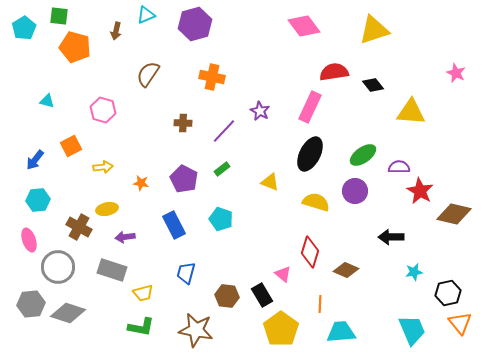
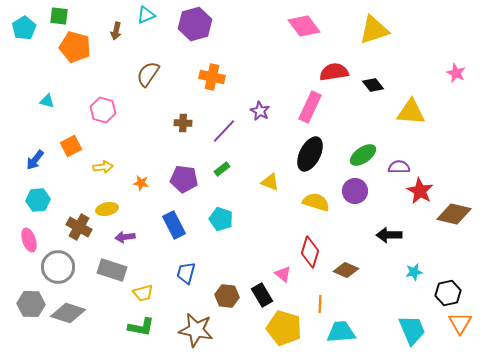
purple pentagon at (184, 179): rotated 20 degrees counterclockwise
black arrow at (391, 237): moved 2 px left, 2 px up
gray hexagon at (31, 304): rotated 8 degrees clockwise
orange triangle at (460, 323): rotated 10 degrees clockwise
yellow pentagon at (281, 329): moved 3 px right, 1 px up; rotated 20 degrees counterclockwise
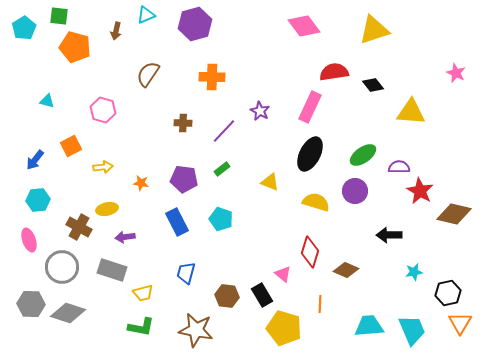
orange cross at (212, 77): rotated 10 degrees counterclockwise
blue rectangle at (174, 225): moved 3 px right, 3 px up
gray circle at (58, 267): moved 4 px right
cyan trapezoid at (341, 332): moved 28 px right, 6 px up
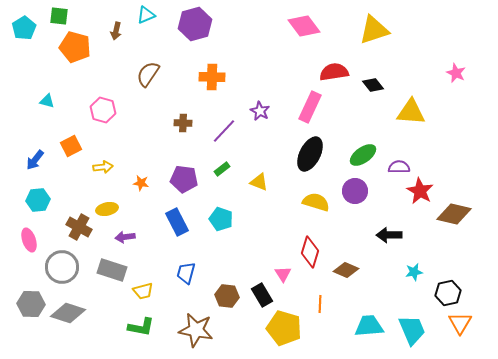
yellow triangle at (270, 182): moved 11 px left
pink triangle at (283, 274): rotated 18 degrees clockwise
yellow trapezoid at (143, 293): moved 2 px up
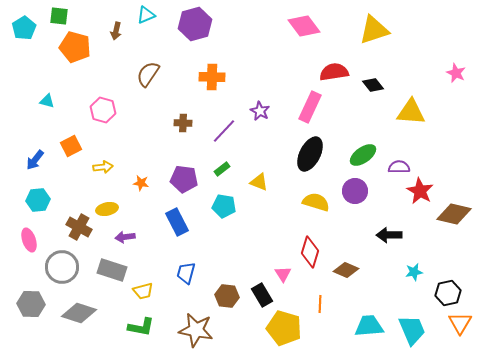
cyan pentagon at (221, 219): moved 3 px right, 13 px up; rotated 10 degrees counterclockwise
gray diamond at (68, 313): moved 11 px right
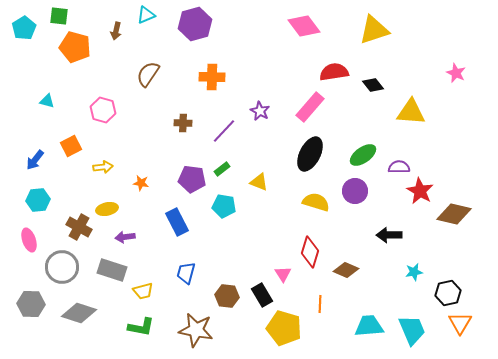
pink rectangle at (310, 107): rotated 16 degrees clockwise
purple pentagon at (184, 179): moved 8 px right
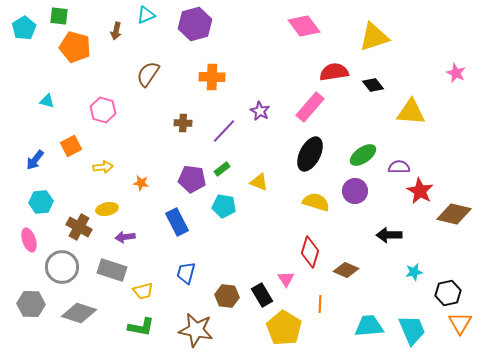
yellow triangle at (374, 30): moved 7 px down
cyan hexagon at (38, 200): moved 3 px right, 2 px down
pink triangle at (283, 274): moved 3 px right, 5 px down
yellow pentagon at (284, 328): rotated 16 degrees clockwise
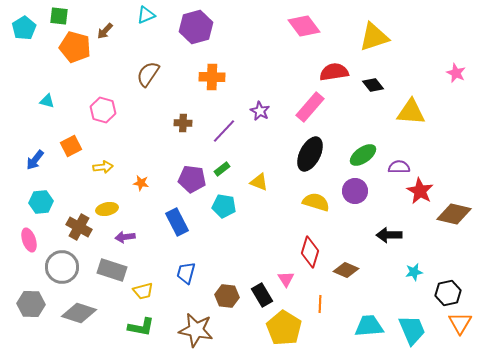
purple hexagon at (195, 24): moved 1 px right, 3 px down
brown arrow at (116, 31): moved 11 px left; rotated 30 degrees clockwise
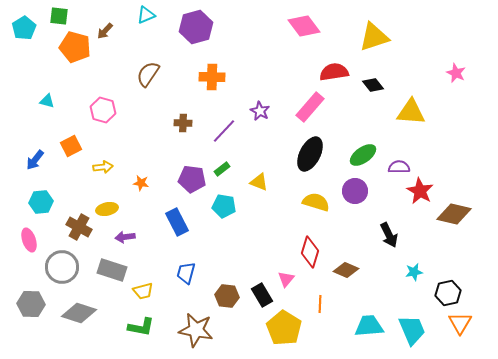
black arrow at (389, 235): rotated 115 degrees counterclockwise
pink triangle at (286, 279): rotated 12 degrees clockwise
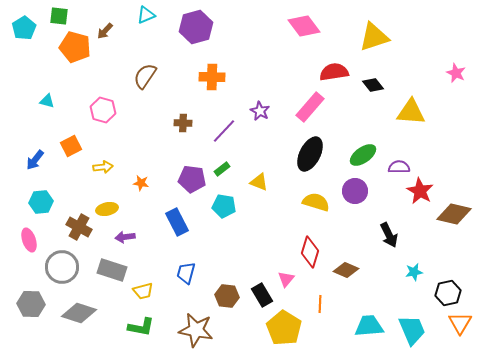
brown semicircle at (148, 74): moved 3 px left, 2 px down
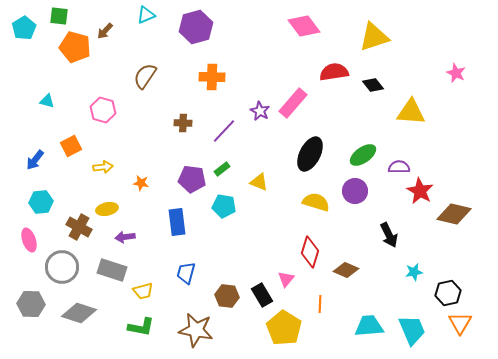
pink rectangle at (310, 107): moved 17 px left, 4 px up
blue rectangle at (177, 222): rotated 20 degrees clockwise
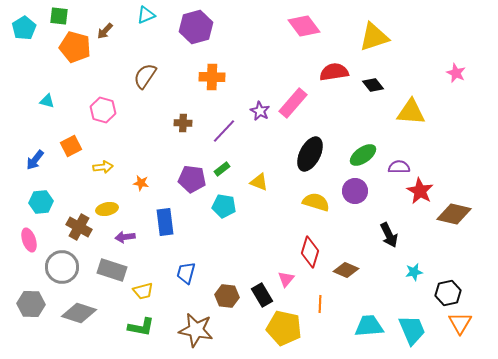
blue rectangle at (177, 222): moved 12 px left
yellow pentagon at (284, 328): rotated 20 degrees counterclockwise
